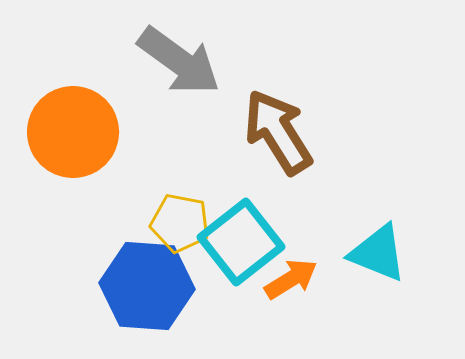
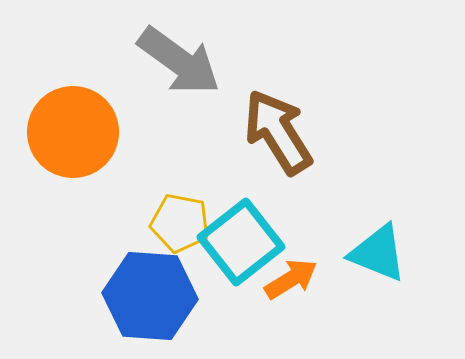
blue hexagon: moved 3 px right, 10 px down
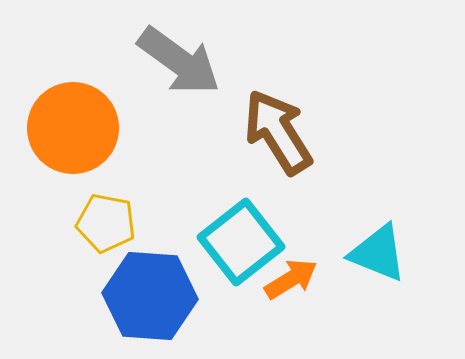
orange circle: moved 4 px up
yellow pentagon: moved 74 px left
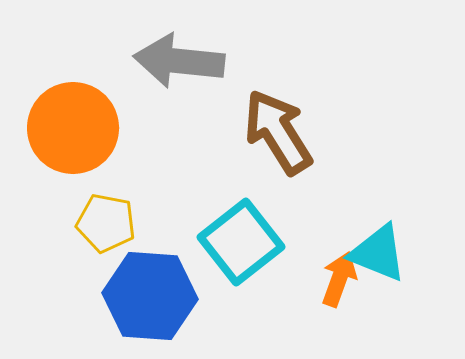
gray arrow: rotated 150 degrees clockwise
orange arrow: moved 48 px right; rotated 38 degrees counterclockwise
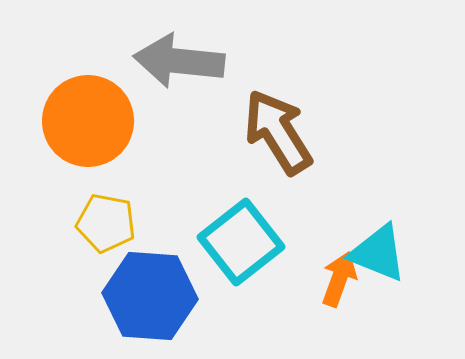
orange circle: moved 15 px right, 7 px up
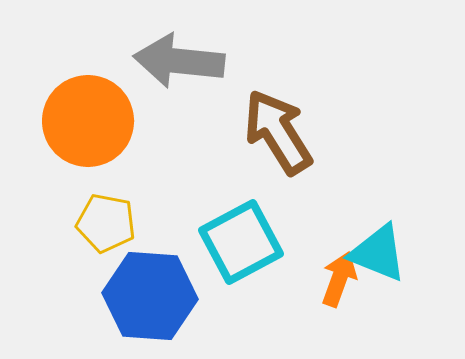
cyan square: rotated 10 degrees clockwise
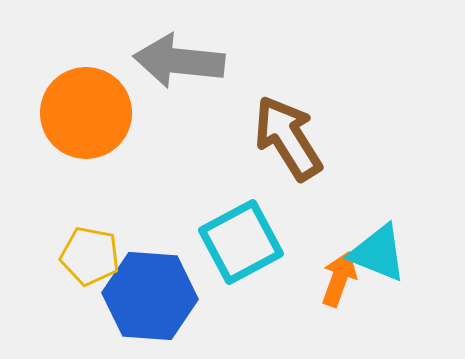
orange circle: moved 2 px left, 8 px up
brown arrow: moved 10 px right, 6 px down
yellow pentagon: moved 16 px left, 33 px down
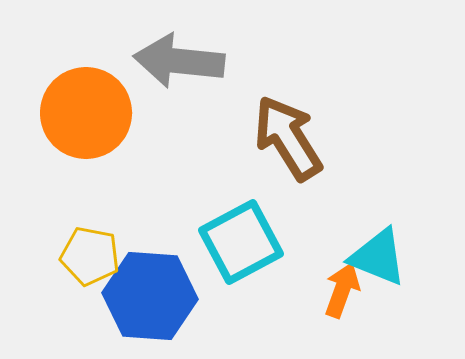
cyan triangle: moved 4 px down
orange arrow: moved 3 px right, 11 px down
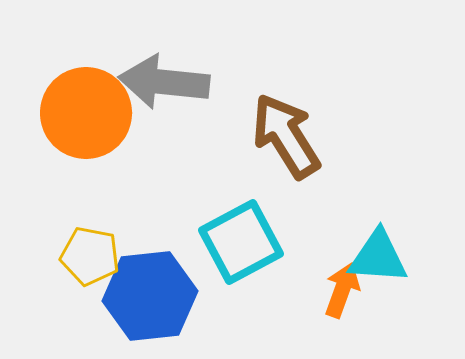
gray arrow: moved 15 px left, 21 px down
brown arrow: moved 2 px left, 2 px up
cyan triangle: rotated 18 degrees counterclockwise
blue hexagon: rotated 10 degrees counterclockwise
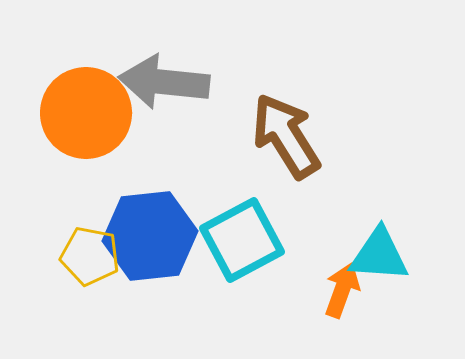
cyan square: moved 1 px right, 2 px up
cyan triangle: moved 1 px right, 2 px up
blue hexagon: moved 60 px up
